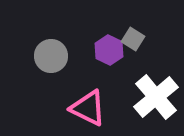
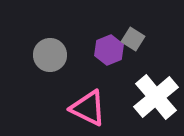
purple hexagon: rotated 12 degrees clockwise
gray circle: moved 1 px left, 1 px up
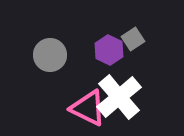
gray square: rotated 25 degrees clockwise
purple hexagon: rotated 12 degrees counterclockwise
white cross: moved 37 px left
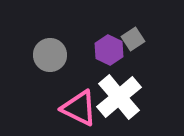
pink triangle: moved 9 px left
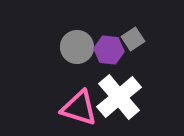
purple hexagon: rotated 20 degrees counterclockwise
gray circle: moved 27 px right, 8 px up
pink triangle: rotated 9 degrees counterclockwise
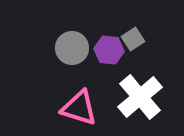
gray circle: moved 5 px left, 1 px down
white cross: moved 21 px right
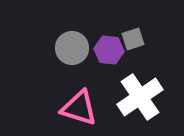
gray square: rotated 15 degrees clockwise
white cross: rotated 6 degrees clockwise
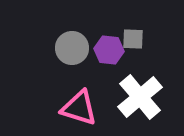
gray square: rotated 20 degrees clockwise
white cross: rotated 6 degrees counterclockwise
